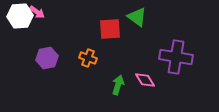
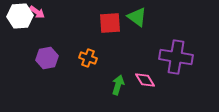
red square: moved 6 px up
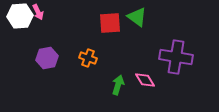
pink arrow: moved 1 px right; rotated 28 degrees clockwise
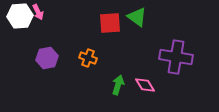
pink diamond: moved 5 px down
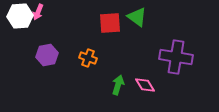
pink arrow: rotated 49 degrees clockwise
purple hexagon: moved 3 px up
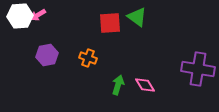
pink arrow: moved 3 px down; rotated 35 degrees clockwise
purple cross: moved 22 px right, 12 px down
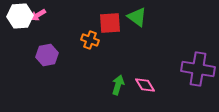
orange cross: moved 2 px right, 18 px up
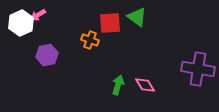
white hexagon: moved 1 px right, 7 px down; rotated 20 degrees counterclockwise
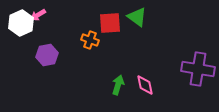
pink diamond: rotated 20 degrees clockwise
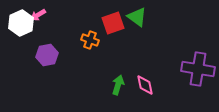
red square: moved 3 px right; rotated 15 degrees counterclockwise
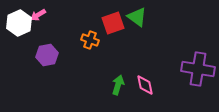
white hexagon: moved 2 px left
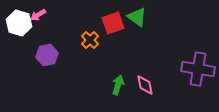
white hexagon: rotated 20 degrees counterclockwise
orange cross: rotated 24 degrees clockwise
